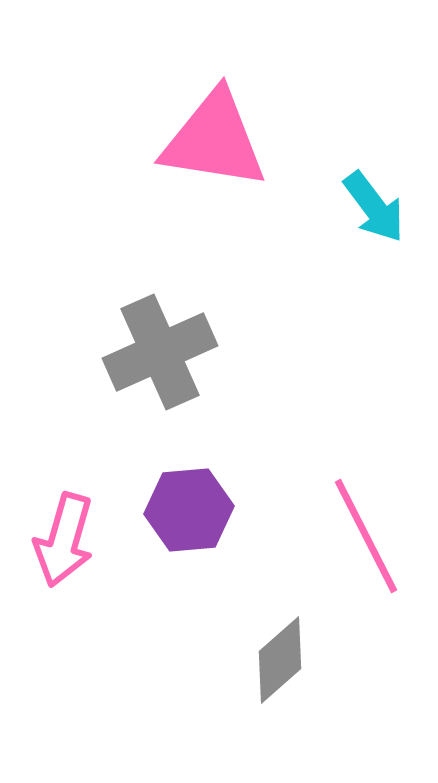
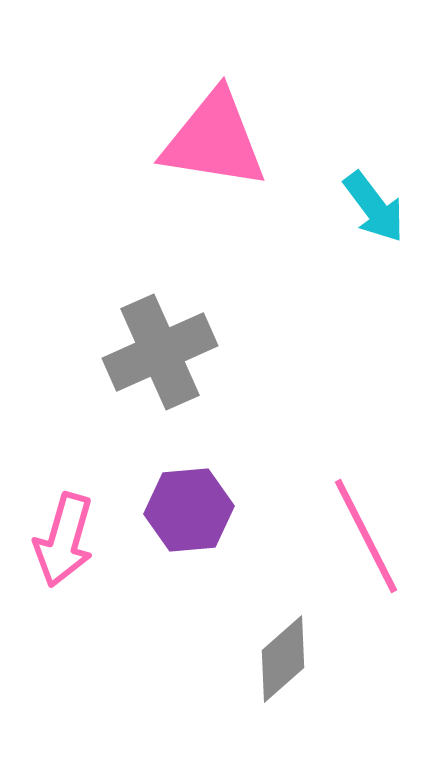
gray diamond: moved 3 px right, 1 px up
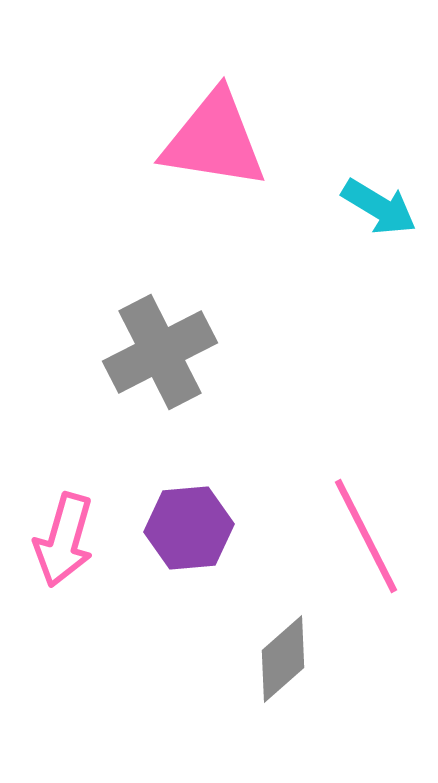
cyan arrow: moved 5 px right; rotated 22 degrees counterclockwise
gray cross: rotated 3 degrees counterclockwise
purple hexagon: moved 18 px down
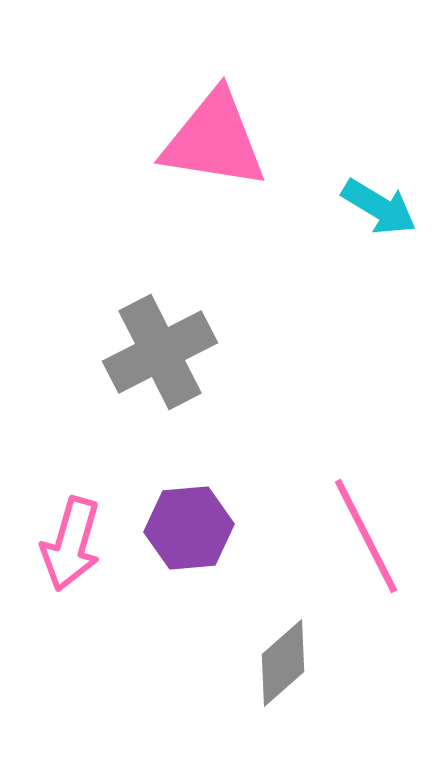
pink arrow: moved 7 px right, 4 px down
gray diamond: moved 4 px down
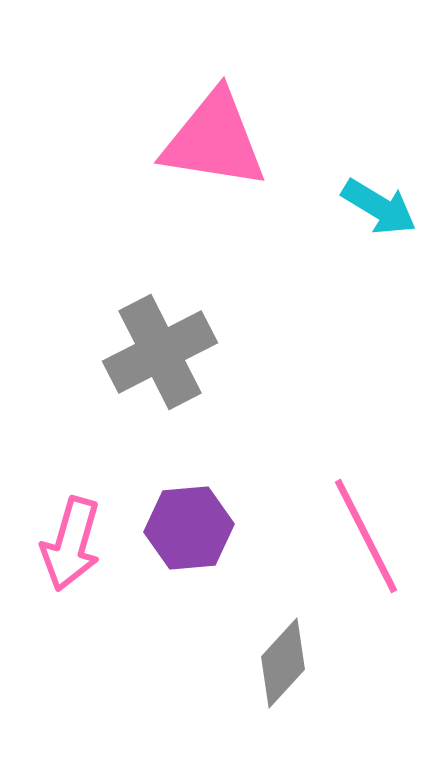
gray diamond: rotated 6 degrees counterclockwise
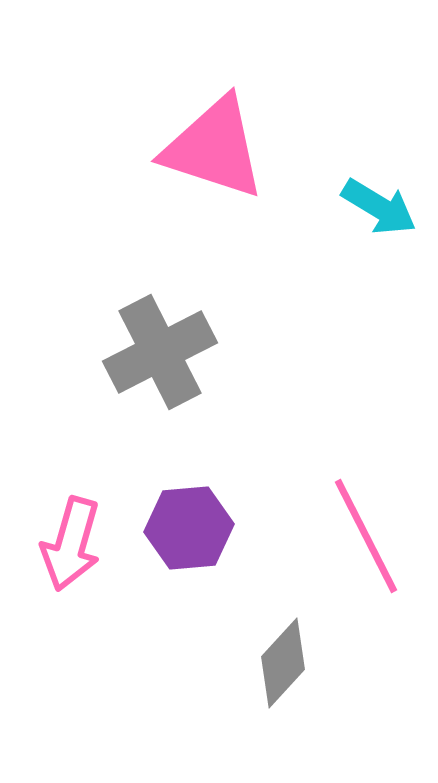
pink triangle: moved 8 px down; rotated 9 degrees clockwise
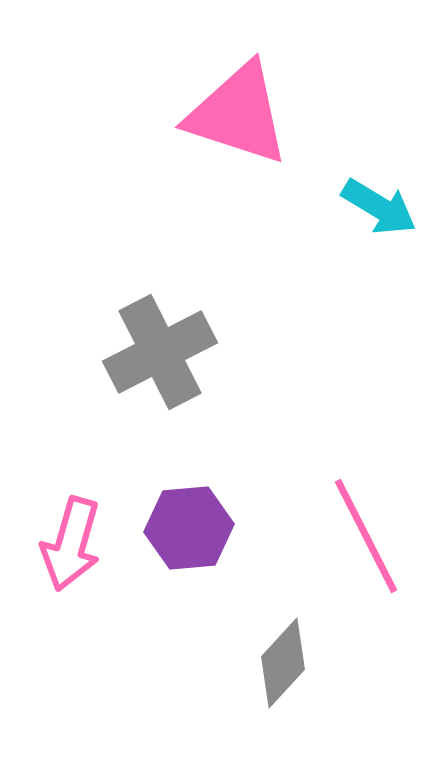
pink triangle: moved 24 px right, 34 px up
